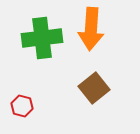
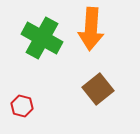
green cross: rotated 36 degrees clockwise
brown square: moved 4 px right, 1 px down
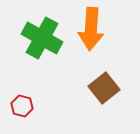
brown square: moved 6 px right, 1 px up
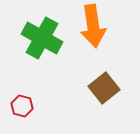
orange arrow: moved 2 px right, 3 px up; rotated 12 degrees counterclockwise
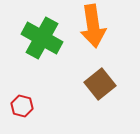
brown square: moved 4 px left, 4 px up
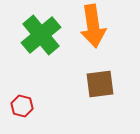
green cross: moved 1 px left, 3 px up; rotated 21 degrees clockwise
brown square: rotated 32 degrees clockwise
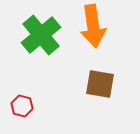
brown square: rotated 16 degrees clockwise
